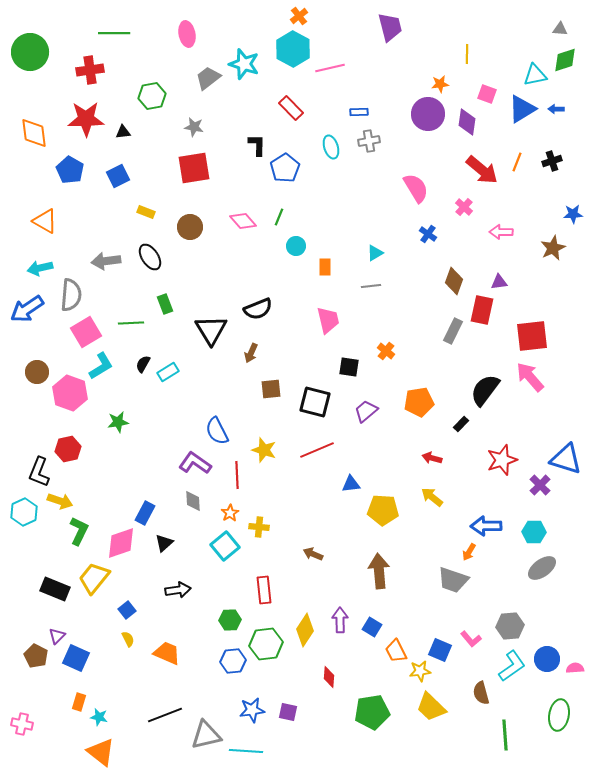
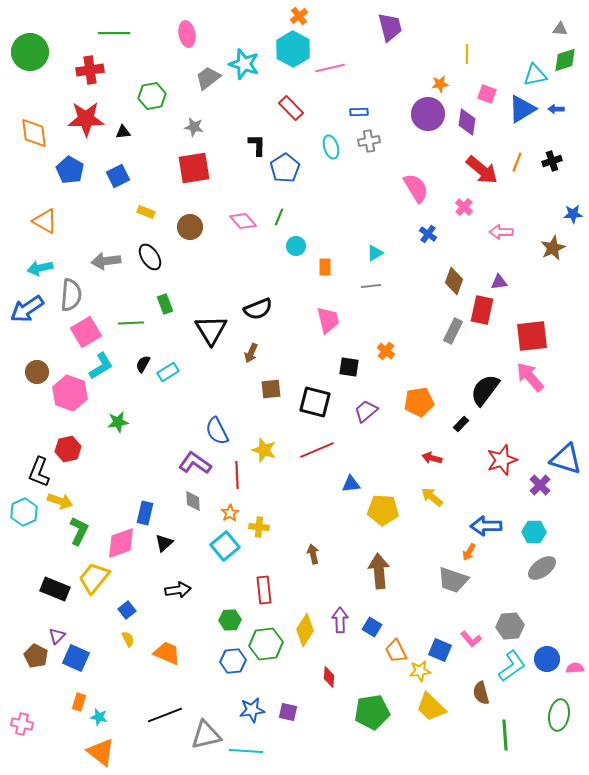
blue rectangle at (145, 513): rotated 15 degrees counterclockwise
brown arrow at (313, 554): rotated 54 degrees clockwise
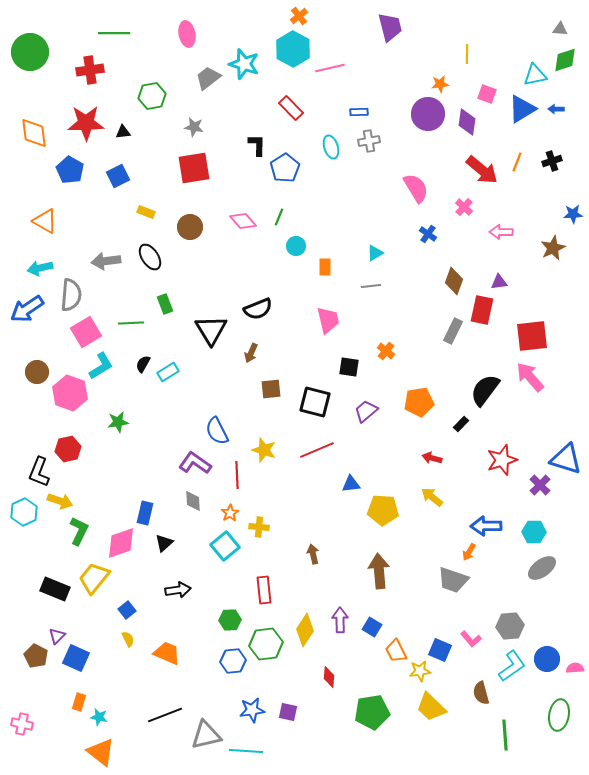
red star at (86, 119): moved 4 px down
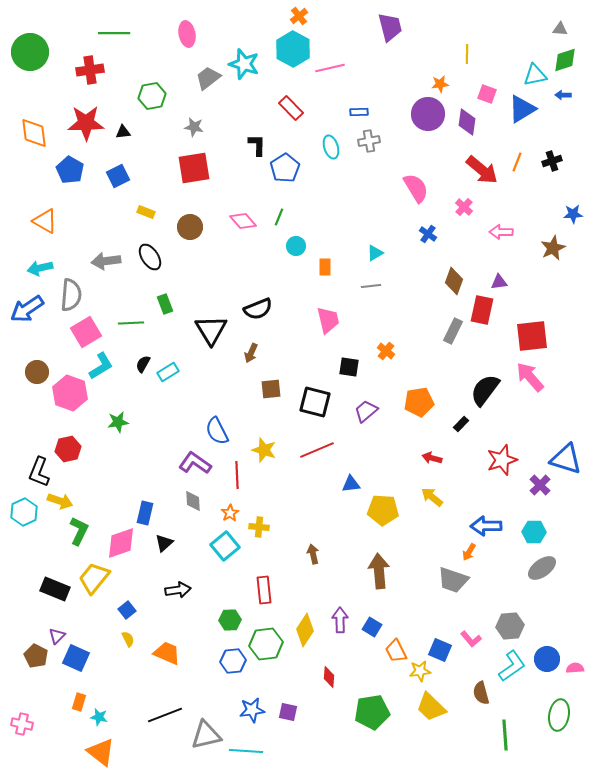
blue arrow at (556, 109): moved 7 px right, 14 px up
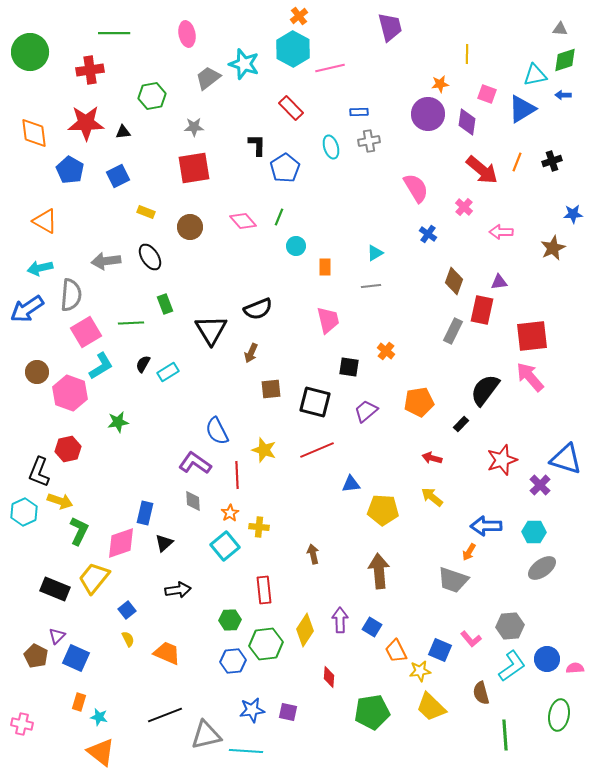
gray star at (194, 127): rotated 12 degrees counterclockwise
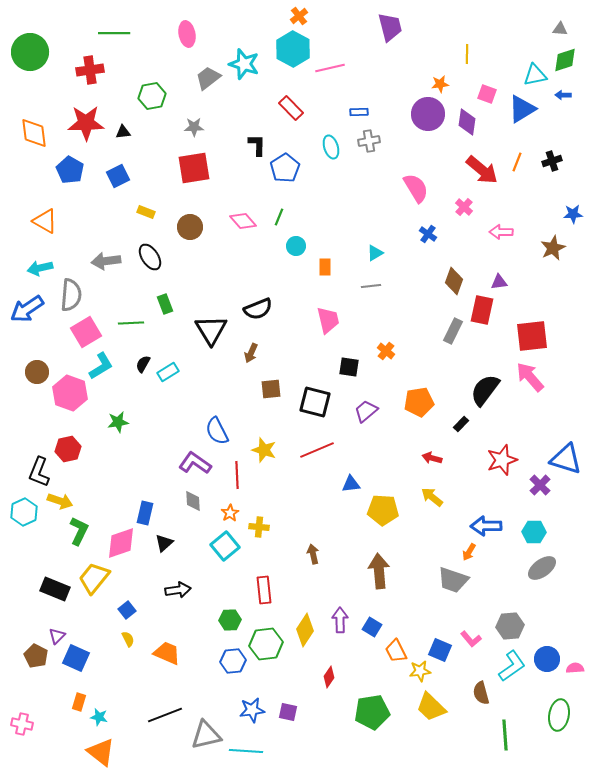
red diamond at (329, 677): rotated 30 degrees clockwise
